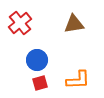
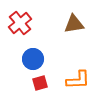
blue circle: moved 4 px left, 1 px up
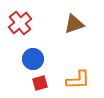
brown triangle: rotated 10 degrees counterclockwise
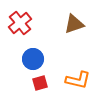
orange L-shape: rotated 15 degrees clockwise
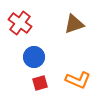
red cross: rotated 15 degrees counterclockwise
blue circle: moved 1 px right, 2 px up
orange L-shape: rotated 10 degrees clockwise
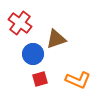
brown triangle: moved 18 px left, 15 px down
blue circle: moved 1 px left, 3 px up
red square: moved 4 px up
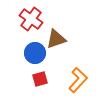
red cross: moved 11 px right, 4 px up
blue circle: moved 2 px right, 1 px up
orange L-shape: rotated 70 degrees counterclockwise
